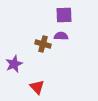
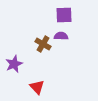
brown cross: rotated 14 degrees clockwise
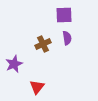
purple semicircle: moved 6 px right, 2 px down; rotated 80 degrees clockwise
brown cross: rotated 35 degrees clockwise
red triangle: rotated 21 degrees clockwise
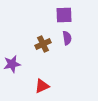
purple star: moved 2 px left; rotated 12 degrees clockwise
red triangle: moved 5 px right, 1 px up; rotated 28 degrees clockwise
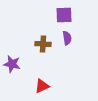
brown cross: rotated 28 degrees clockwise
purple star: rotated 24 degrees clockwise
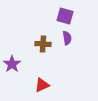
purple square: moved 1 px right, 1 px down; rotated 18 degrees clockwise
purple star: rotated 24 degrees clockwise
red triangle: moved 1 px up
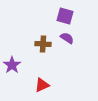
purple semicircle: rotated 48 degrees counterclockwise
purple star: moved 1 px down
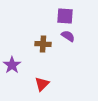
purple square: rotated 12 degrees counterclockwise
purple semicircle: moved 1 px right, 2 px up
red triangle: moved 1 px up; rotated 21 degrees counterclockwise
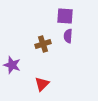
purple semicircle: rotated 120 degrees counterclockwise
brown cross: rotated 21 degrees counterclockwise
purple star: rotated 18 degrees counterclockwise
